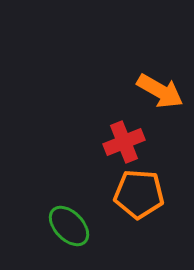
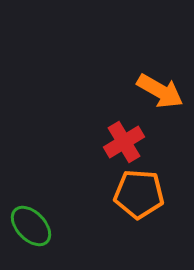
red cross: rotated 9 degrees counterclockwise
green ellipse: moved 38 px left
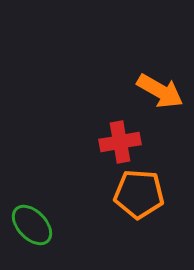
red cross: moved 4 px left; rotated 21 degrees clockwise
green ellipse: moved 1 px right, 1 px up
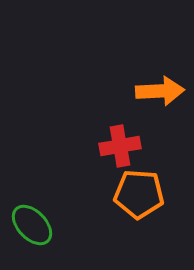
orange arrow: rotated 33 degrees counterclockwise
red cross: moved 4 px down
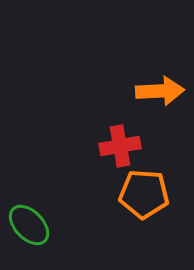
orange pentagon: moved 5 px right
green ellipse: moved 3 px left
